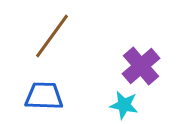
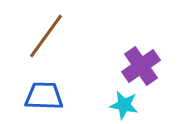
brown line: moved 6 px left
purple cross: rotated 6 degrees clockwise
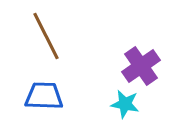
brown line: rotated 63 degrees counterclockwise
cyan star: moved 1 px right, 1 px up
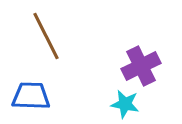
purple cross: rotated 9 degrees clockwise
blue trapezoid: moved 13 px left
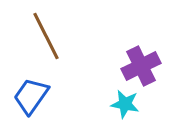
blue trapezoid: rotated 57 degrees counterclockwise
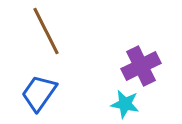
brown line: moved 5 px up
blue trapezoid: moved 8 px right, 3 px up
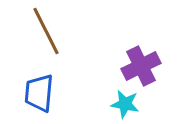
blue trapezoid: rotated 30 degrees counterclockwise
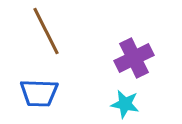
purple cross: moved 7 px left, 8 px up
blue trapezoid: rotated 93 degrees counterclockwise
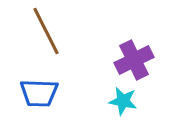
purple cross: moved 2 px down
cyan star: moved 2 px left, 3 px up
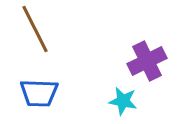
brown line: moved 11 px left, 2 px up
purple cross: moved 13 px right, 1 px down
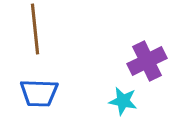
brown line: rotated 21 degrees clockwise
